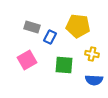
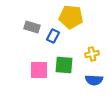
yellow pentagon: moved 7 px left, 9 px up
blue rectangle: moved 3 px right, 1 px up
yellow cross: rotated 24 degrees counterclockwise
pink square: moved 12 px right, 10 px down; rotated 30 degrees clockwise
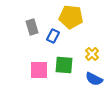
gray rectangle: rotated 56 degrees clockwise
yellow cross: rotated 32 degrees counterclockwise
blue semicircle: moved 1 px up; rotated 24 degrees clockwise
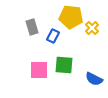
yellow cross: moved 26 px up
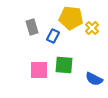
yellow pentagon: moved 1 px down
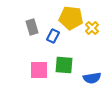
blue semicircle: moved 2 px left, 1 px up; rotated 36 degrees counterclockwise
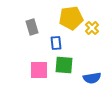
yellow pentagon: rotated 15 degrees counterclockwise
blue rectangle: moved 3 px right, 7 px down; rotated 32 degrees counterclockwise
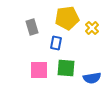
yellow pentagon: moved 4 px left
blue rectangle: rotated 16 degrees clockwise
green square: moved 2 px right, 3 px down
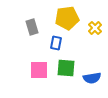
yellow cross: moved 3 px right
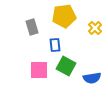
yellow pentagon: moved 3 px left, 2 px up
blue rectangle: moved 1 px left, 2 px down; rotated 16 degrees counterclockwise
green square: moved 2 px up; rotated 24 degrees clockwise
